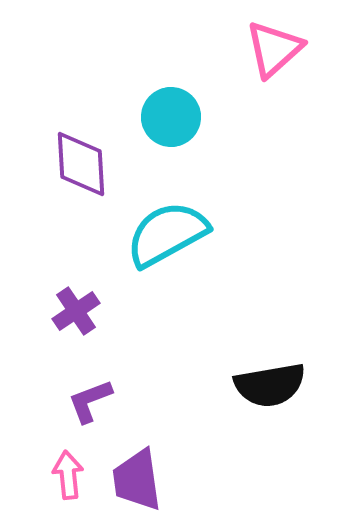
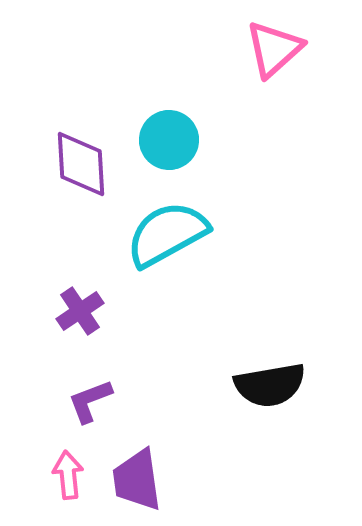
cyan circle: moved 2 px left, 23 px down
purple cross: moved 4 px right
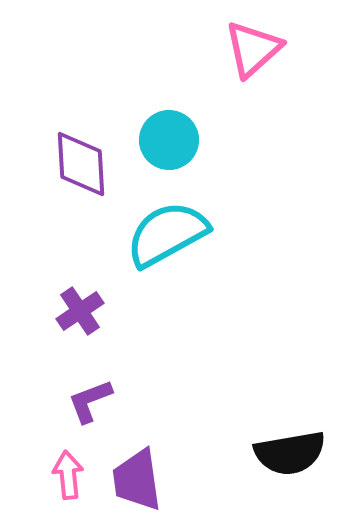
pink triangle: moved 21 px left
black semicircle: moved 20 px right, 68 px down
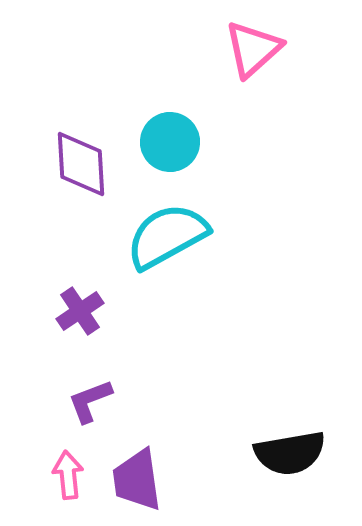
cyan circle: moved 1 px right, 2 px down
cyan semicircle: moved 2 px down
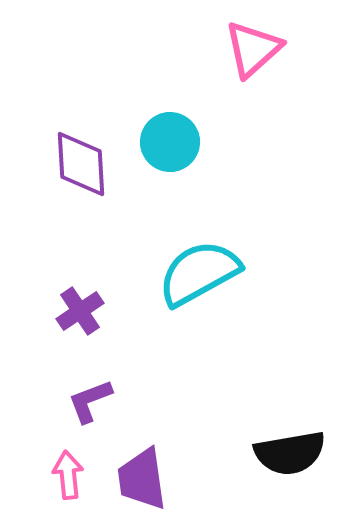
cyan semicircle: moved 32 px right, 37 px down
purple trapezoid: moved 5 px right, 1 px up
